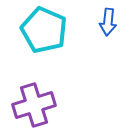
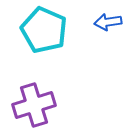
blue arrow: rotated 76 degrees clockwise
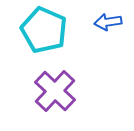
purple cross: moved 21 px right, 14 px up; rotated 30 degrees counterclockwise
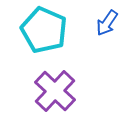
blue arrow: moved 1 px left, 1 px down; rotated 48 degrees counterclockwise
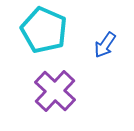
blue arrow: moved 2 px left, 22 px down
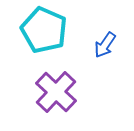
purple cross: moved 1 px right, 1 px down
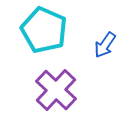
purple cross: moved 2 px up
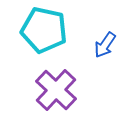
cyan pentagon: rotated 12 degrees counterclockwise
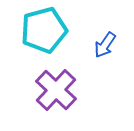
cyan pentagon: rotated 27 degrees counterclockwise
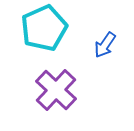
cyan pentagon: moved 2 px up; rotated 9 degrees counterclockwise
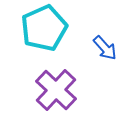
blue arrow: moved 3 px down; rotated 76 degrees counterclockwise
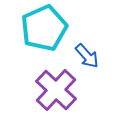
blue arrow: moved 18 px left, 8 px down
